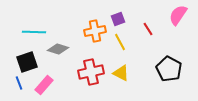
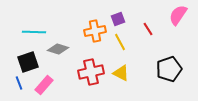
black square: moved 1 px right
black pentagon: rotated 25 degrees clockwise
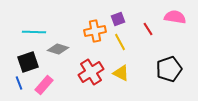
pink semicircle: moved 3 px left, 2 px down; rotated 65 degrees clockwise
red cross: rotated 20 degrees counterclockwise
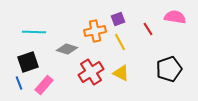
gray diamond: moved 9 px right
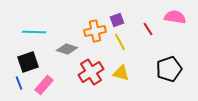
purple square: moved 1 px left, 1 px down
yellow triangle: rotated 12 degrees counterclockwise
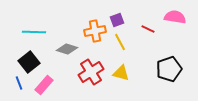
red line: rotated 32 degrees counterclockwise
black square: moved 1 px right; rotated 20 degrees counterclockwise
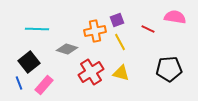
cyan line: moved 3 px right, 3 px up
black pentagon: rotated 15 degrees clockwise
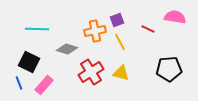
black square: rotated 25 degrees counterclockwise
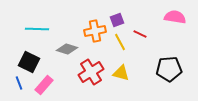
red line: moved 8 px left, 5 px down
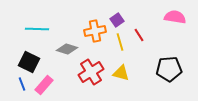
purple square: rotated 16 degrees counterclockwise
red line: moved 1 px left, 1 px down; rotated 32 degrees clockwise
yellow line: rotated 12 degrees clockwise
blue line: moved 3 px right, 1 px down
